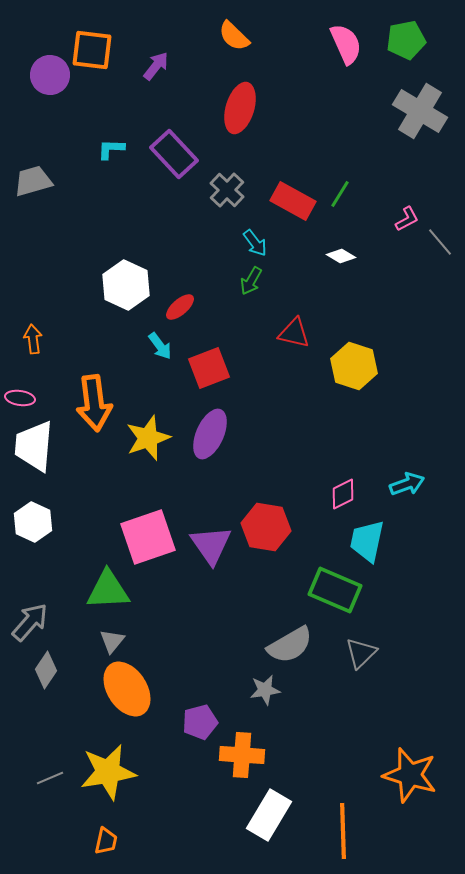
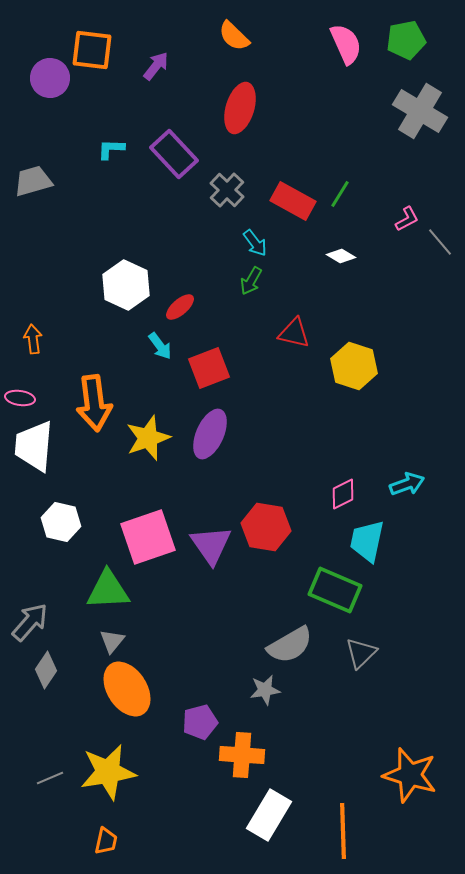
purple circle at (50, 75): moved 3 px down
white hexagon at (33, 522): moved 28 px right; rotated 12 degrees counterclockwise
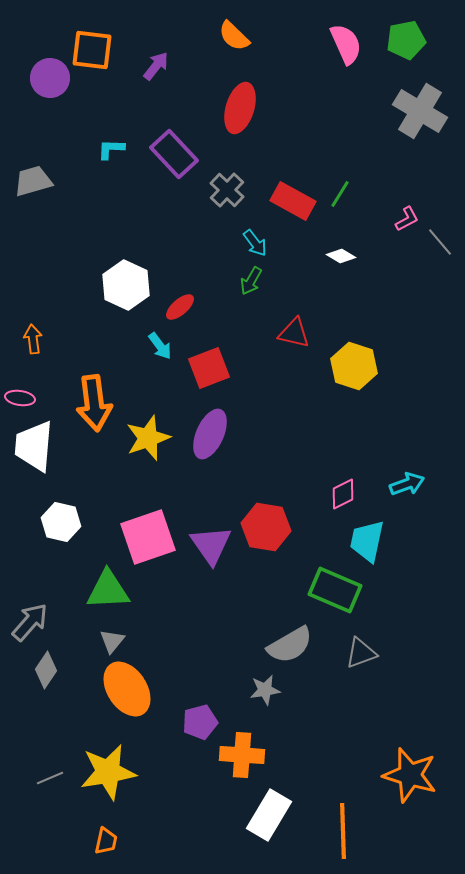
gray triangle at (361, 653): rotated 24 degrees clockwise
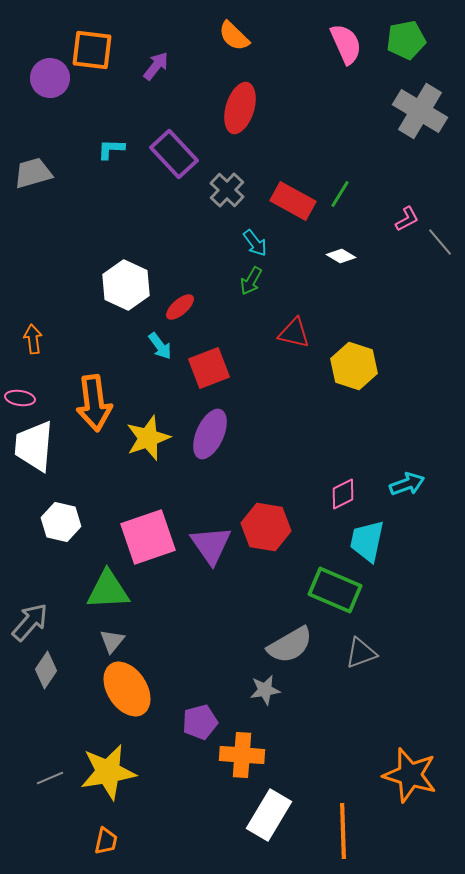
gray trapezoid at (33, 181): moved 8 px up
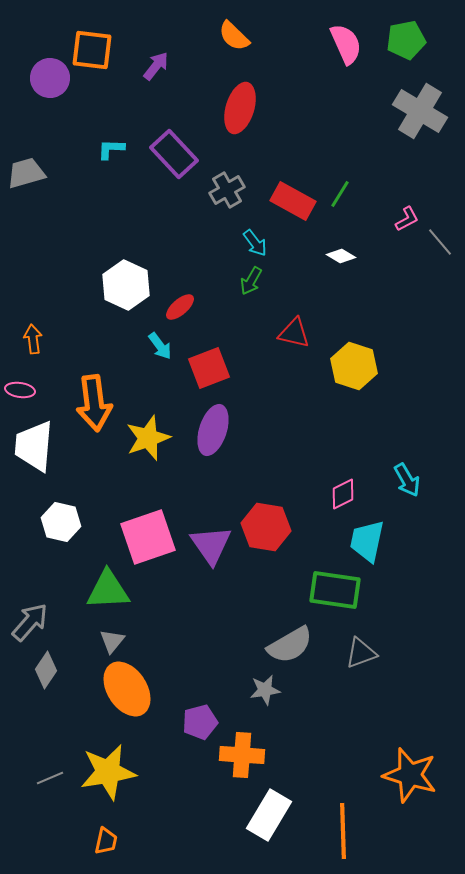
gray trapezoid at (33, 173): moved 7 px left
gray cross at (227, 190): rotated 16 degrees clockwise
pink ellipse at (20, 398): moved 8 px up
purple ellipse at (210, 434): moved 3 px right, 4 px up; rotated 6 degrees counterclockwise
cyan arrow at (407, 484): moved 4 px up; rotated 80 degrees clockwise
green rectangle at (335, 590): rotated 15 degrees counterclockwise
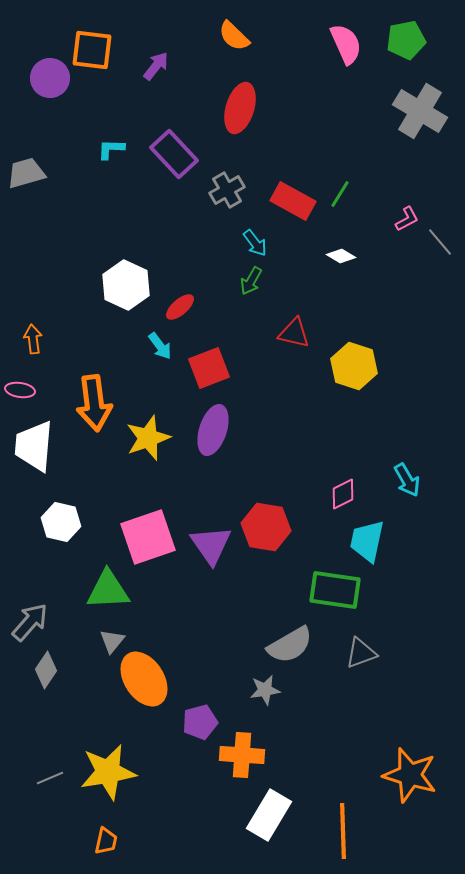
orange ellipse at (127, 689): moved 17 px right, 10 px up
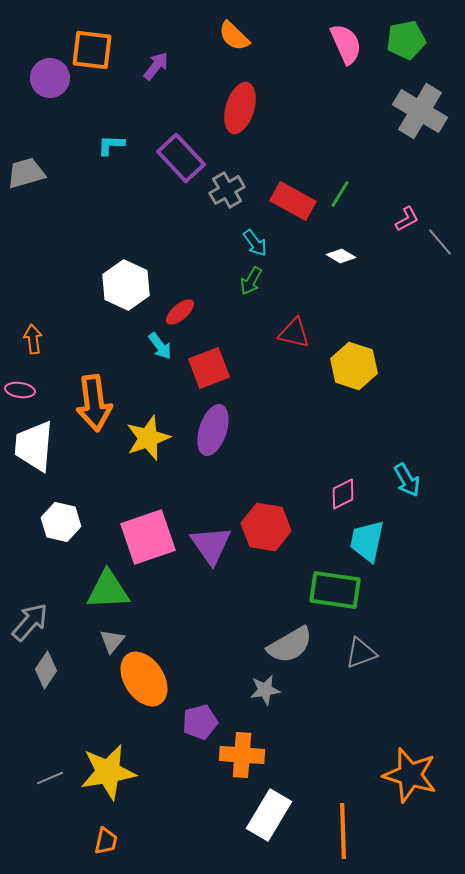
cyan L-shape at (111, 149): moved 4 px up
purple rectangle at (174, 154): moved 7 px right, 4 px down
red ellipse at (180, 307): moved 5 px down
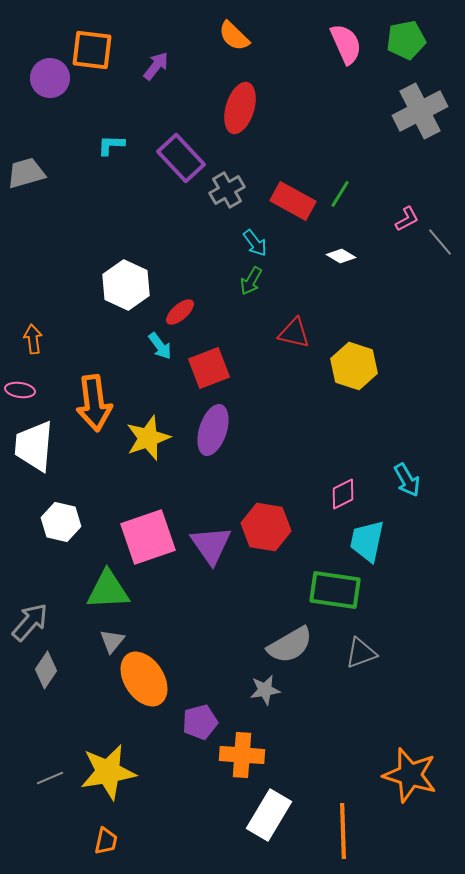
gray cross at (420, 111): rotated 32 degrees clockwise
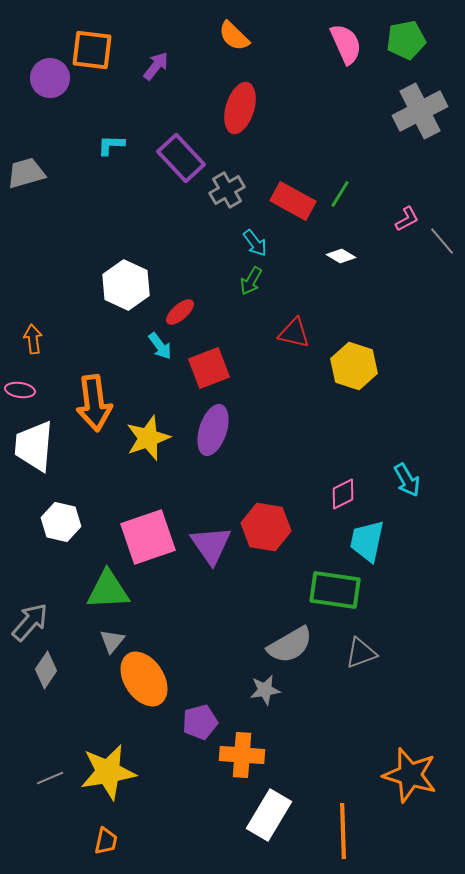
gray line at (440, 242): moved 2 px right, 1 px up
